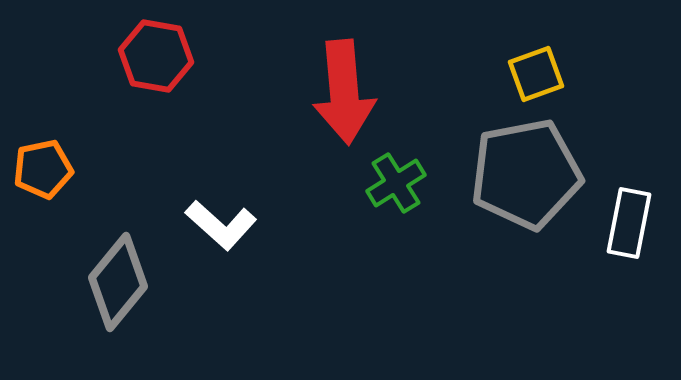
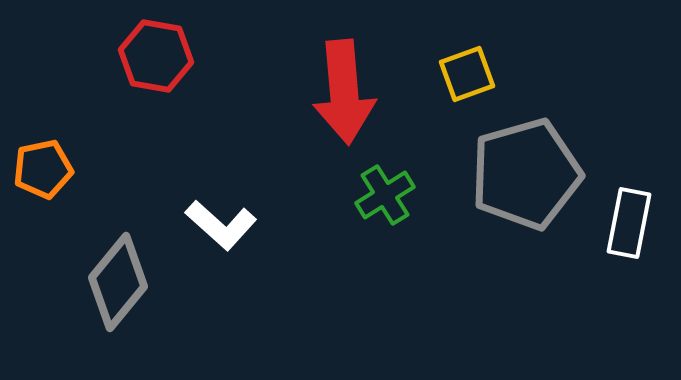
yellow square: moved 69 px left
gray pentagon: rotated 5 degrees counterclockwise
green cross: moved 11 px left, 12 px down
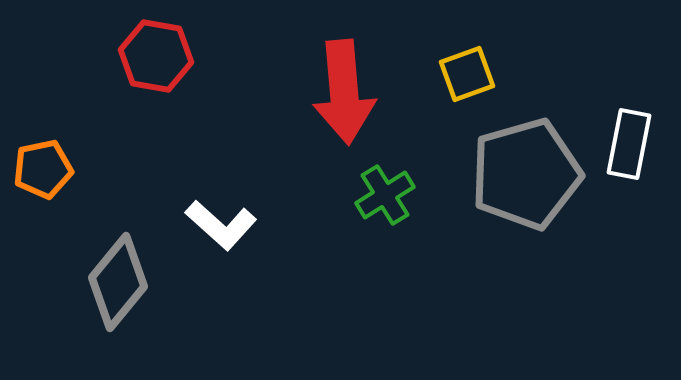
white rectangle: moved 79 px up
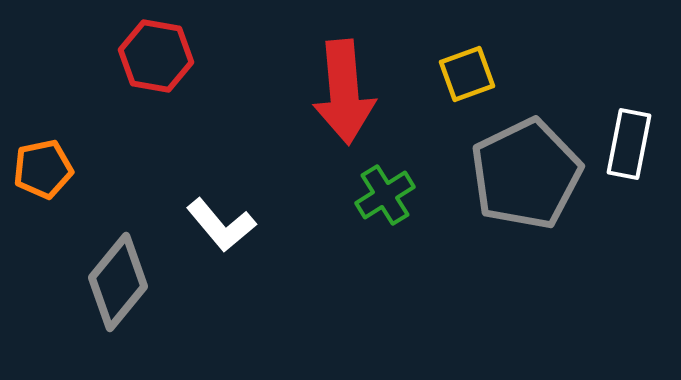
gray pentagon: rotated 10 degrees counterclockwise
white L-shape: rotated 8 degrees clockwise
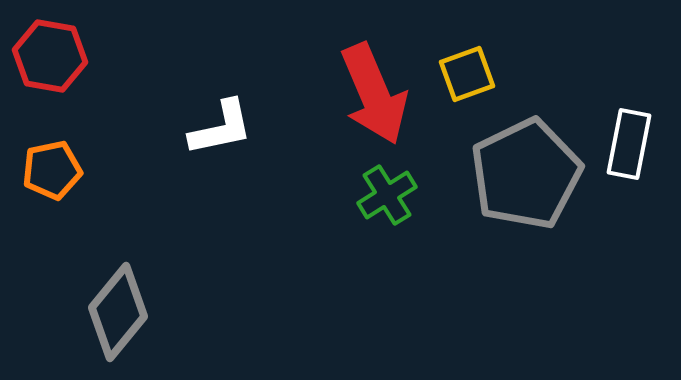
red hexagon: moved 106 px left
red arrow: moved 30 px right, 2 px down; rotated 18 degrees counterclockwise
orange pentagon: moved 9 px right, 1 px down
green cross: moved 2 px right
white L-shape: moved 97 px up; rotated 62 degrees counterclockwise
gray diamond: moved 30 px down
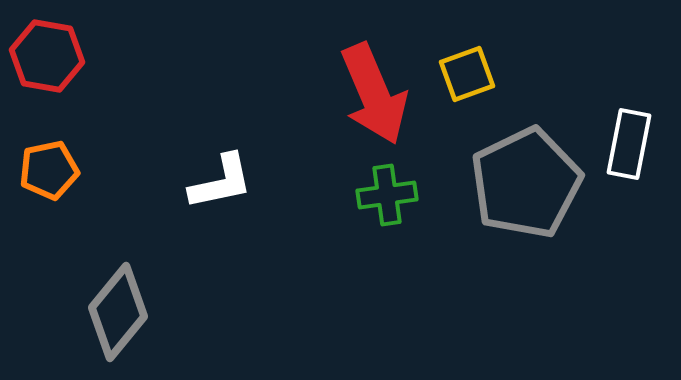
red hexagon: moved 3 px left
white L-shape: moved 54 px down
orange pentagon: moved 3 px left
gray pentagon: moved 9 px down
green cross: rotated 24 degrees clockwise
